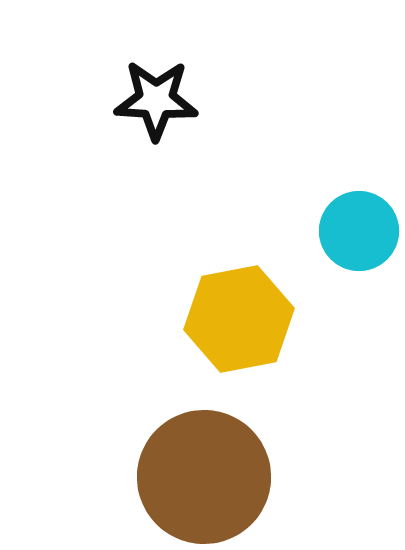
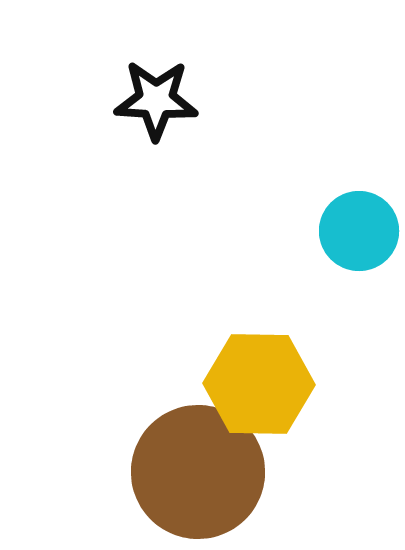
yellow hexagon: moved 20 px right, 65 px down; rotated 12 degrees clockwise
brown circle: moved 6 px left, 5 px up
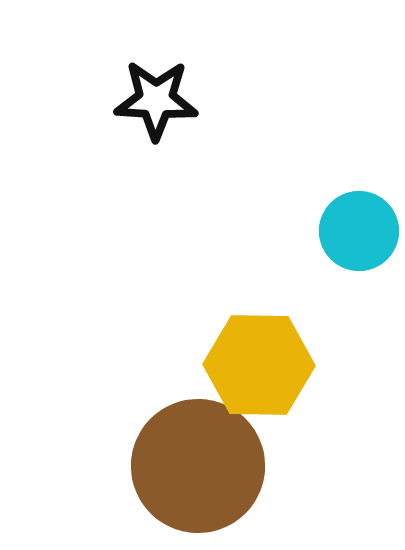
yellow hexagon: moved 19 px up
brown circle: moved 6 px up
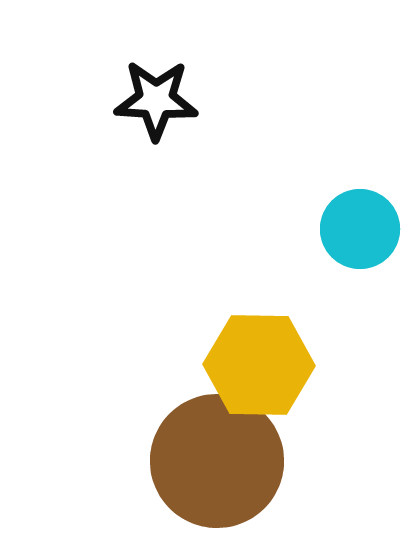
cyan circle: moved 1 px right, 2 px up
brown circle: moved 19 px right, 5 px up
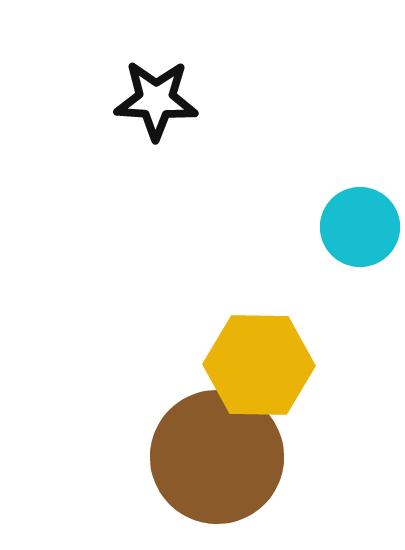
cyan circle: moved 2 px up
brown circle: moved 4 px up
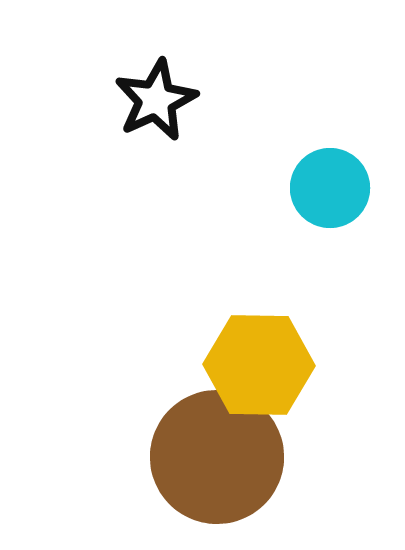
black star: rotated 28 degrees counterclockwise
cyan circle: moved 30 px left, 39 px up
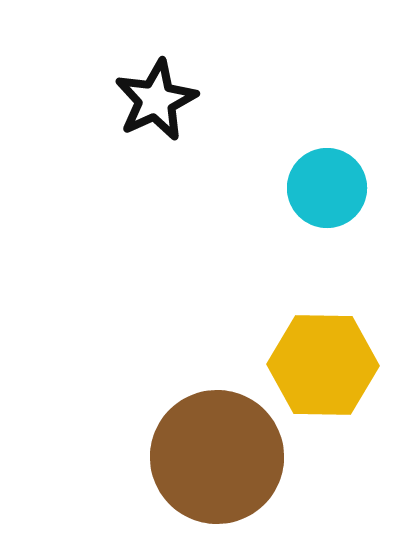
cyan circle: moved 3 px left
yellow hexagon: moved 64 px right
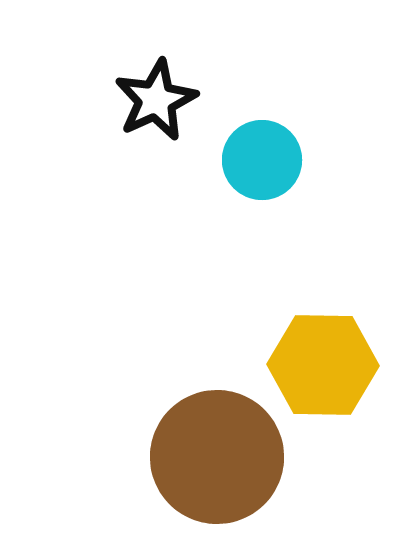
cyan circle: moved 65 px left, 28 px up
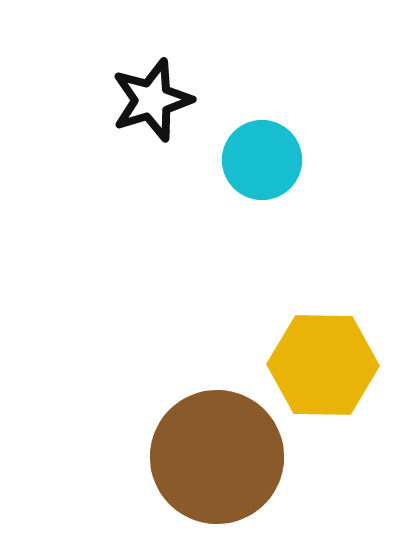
black star: moved 4 px left; rotated 8 degrees clockwise
